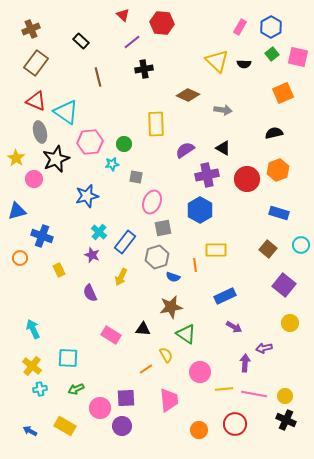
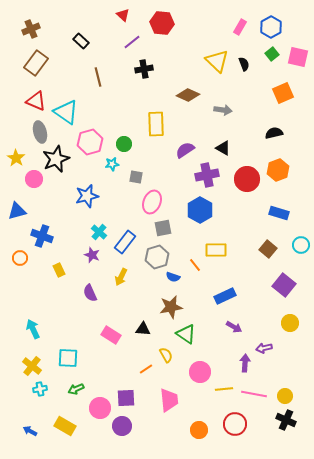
black semicircle at (244, 64): rotated 112 degrees counterclockwise
pink hexagon at (90, 142): rotated 10 degrees counterclockwise
orange line at (195, 265): rotated 32 degrees counterclockwise
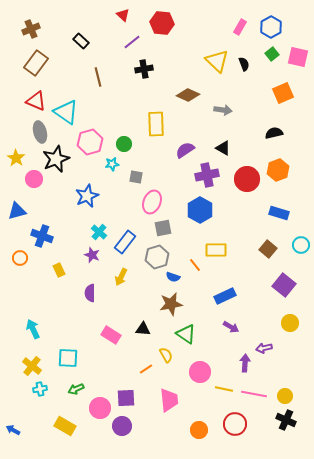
blue star at (87, 196): rotated 10 degrees counterclockwise
purple semicircle at (90, 293): rotated 24 degrees clockwise
brown star at (171, 307): moved 3 px up
purple arrow at (234, 327): moved 3 px left
yellow line at (224, 389): rotated 18 degrees clockwise
blue arrow at (30, 431): moved 17 px left, 1 px up
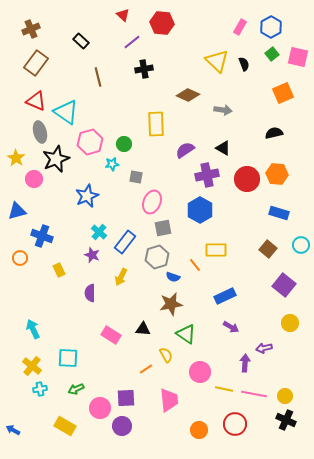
orange hexagon at (278, 170): moved 1 px left, 4 px down; rotated 25 degrees clockwise
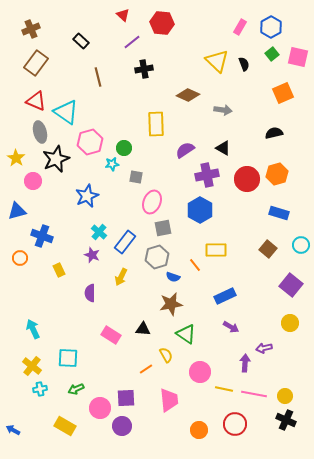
green circle at (124, 144): moved 4 px down
orange hexagon at (277, 174): rotated 20 degrees counterclockwise
pink circle at (34, 179): moved 1 px left, 2 px down
purple square at (284, 285): moved 7 px right
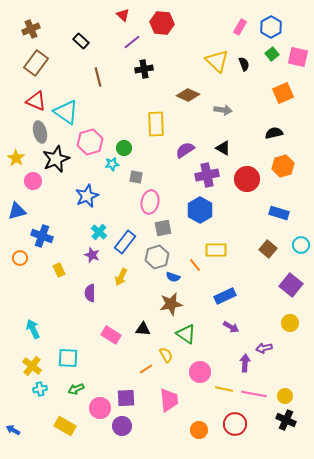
orange hexagon at (277, 174): moved 6 px right, 8 px up
pink ellipse at (152, 202): moved 2 px left; rotated 10 degrees counterclockwise
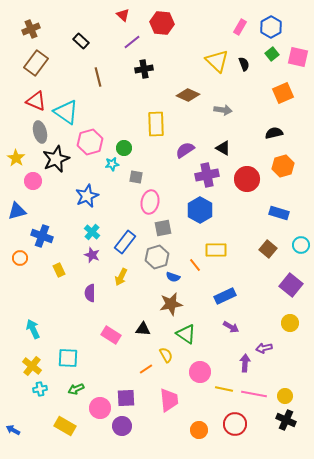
cyan cross at (99, 232): moved 7 px left
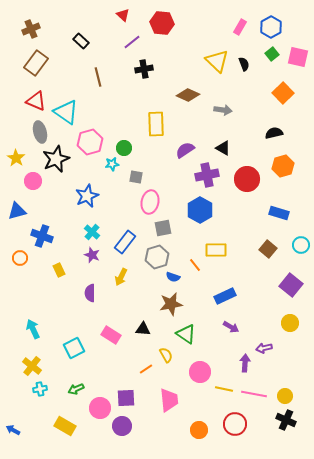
orange square at (283, 93): rotated 20 degrees counterclockwise
cyan square at (68, 358): moved 6 px right, 10 px up; rotated 30 degrees counterclockwise
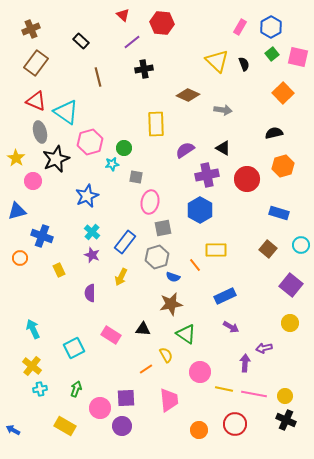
green arrow at (76, 389): rotated 133 degrees clockwise
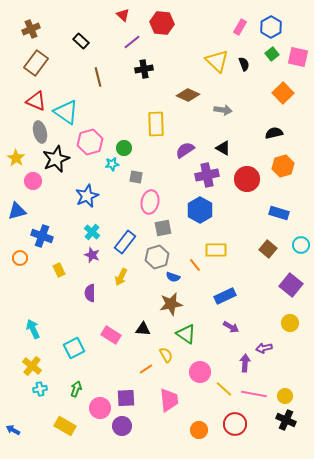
yellow line at (224, 389): rotated 30 degrees clockwise
